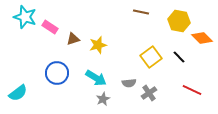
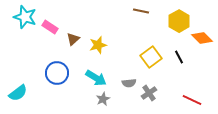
brown line: moved 1 px up
yellow hexagon: rotated 20 degrees clockwise
brown triangle: rotated 24 degrees counterclockwise
black line: rotated 16 degrees clockwise
red line: moved 10 px down
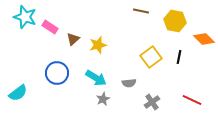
yellow hexagon: moved 4 px left; rotated 20 degrees counterclockwise
orange diamond: moved 2 px right, 1 px down
black line: rotated 40 degrees clockwise
gray cross: moved 3 px right, 9 px down
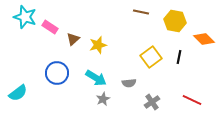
brown line: moved 1 px down
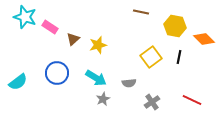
yellow hexagon: moved 5 px down
cyan semicircle: moved 11 px up
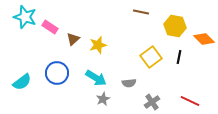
cyan semicircle: moved 4 px right
red line: moved 2 px left, 1 px down
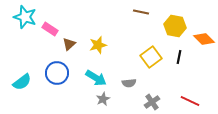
pink rectangle: moved 2 px down
brown triangle: moved 4 px left, 5 px down
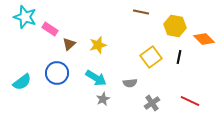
gray semicircle: moved 1 px right
gray cross: moved 1 px down
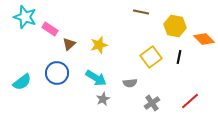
yellow star: moved 1 px right
red line: rotated 66 degrees counterclockwise
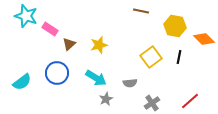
brown line: moved 1 px up
cyan star: moved 1 px right, 1 px up
gray star: moved 3 px right
